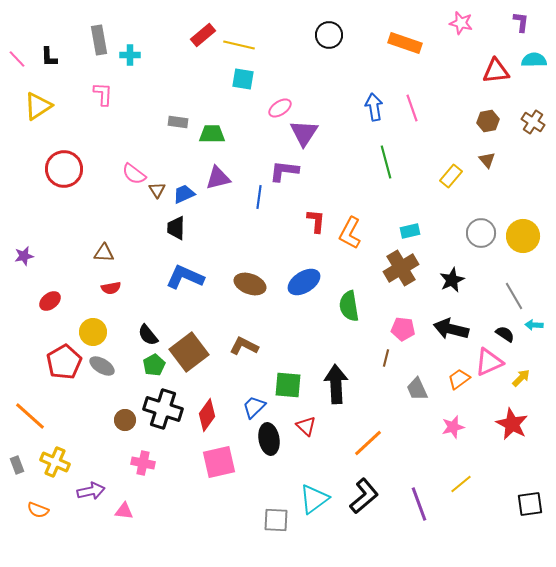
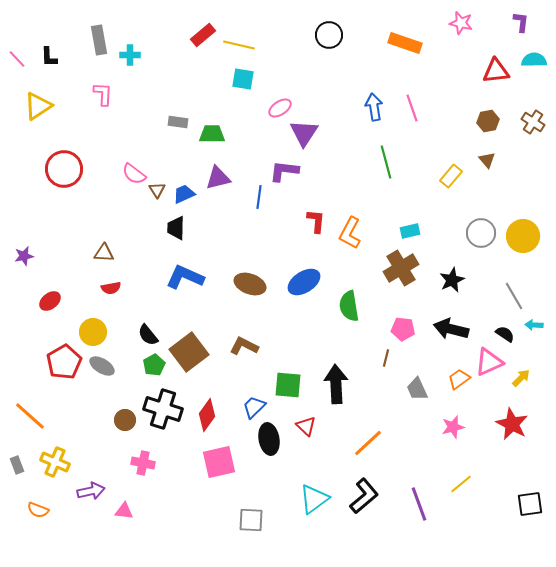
gray square at (276, 520): moved 25 px left
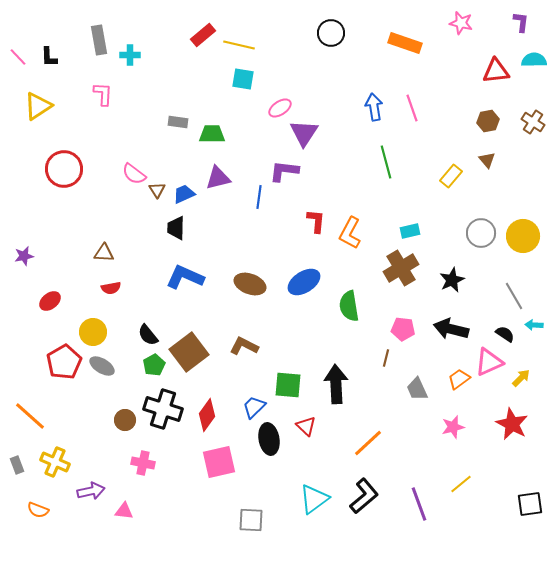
black circle at (329, 35): moved 2 px right, 2 px up
pink line at (17, 59): moved 1 px right, 2 px up
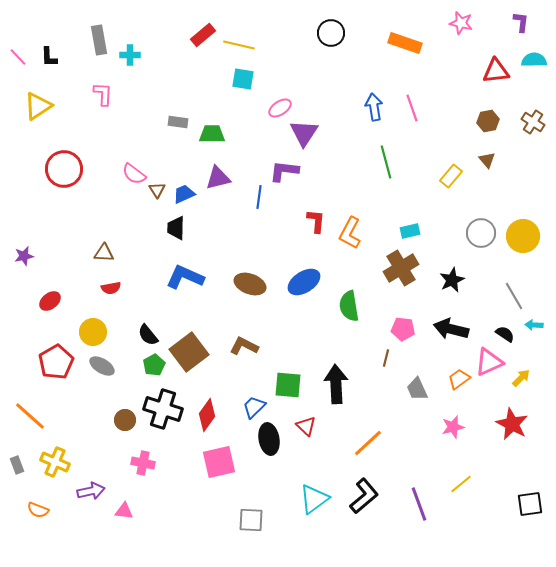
red pentagon at (64, 362): moved 8 px left
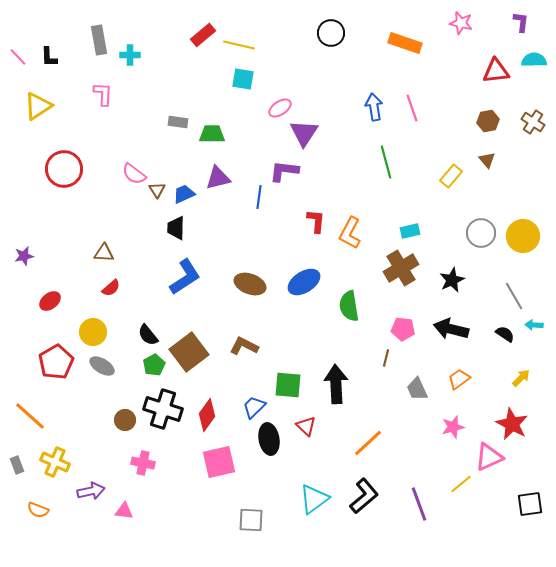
blue L-shape at (185, 277): rotated 123 degrees clockwise
red semicircle at (111, 288): rotated 30 degrees counterclockwise
pink triangle at (489, 362): moved 95 px down
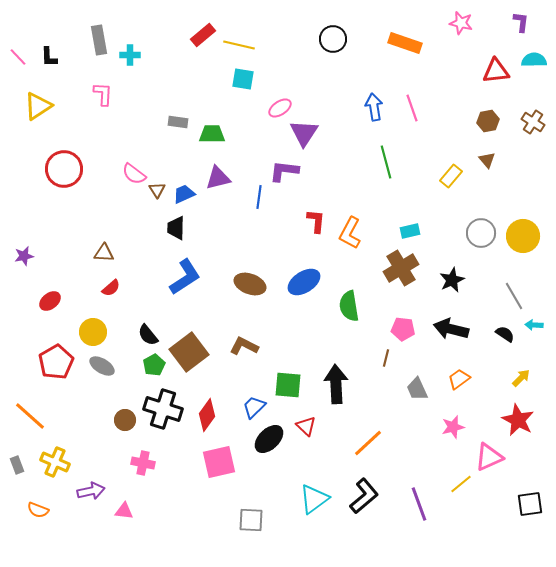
black circle at (331, 33): moved 2 px right, 6 px down
red star at (512, 424): moved 6 px right, 4 px up
black ellipse at (269, 439): rotated 56 degrees clockwise
